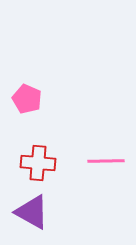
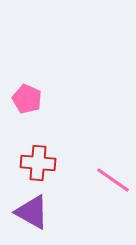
pink line: moved 7 px right, 19 px down; rotated 36 degrees clockwise
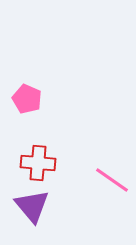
pink line: moved 1 px left
purple triangle: moved 6 px up; rotated 21 degrees clockwise
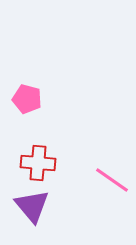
pink pentagon: rotated 8 degrees counterclockwise
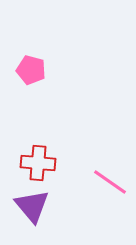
pink pentagon: moved 4 px right, 29 px up
pink line: moved 2 px left, 2 px down
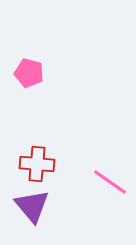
pink pentagon: moved 2 px left, 3 px down
red cross: moved 1 px left, 1 px down
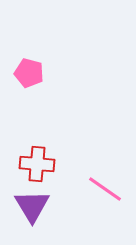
pink line: moved 5 px left, 7 px down
purple triangle: rotated 9 degrees clockwise
